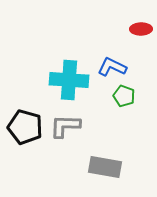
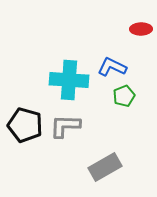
green pentagon: rotated 30 degrees clockwise
black pentagon: moved 2 px up
gray rectangle: rotated 40 degrees counterclockwise
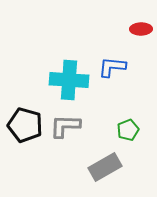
blue L-shape: rotated 20 degrees counterclockwise
green pentagon: moved 4 px right, 34 px down
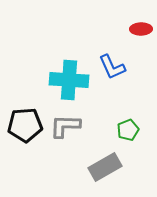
blue L-shape: rotated 120 degrees counterclockwise
black pentagon: rotated 20 degrees counterclockwise
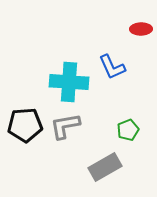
cyan cross: moved 2 px down
gray L-shape: rotated 12 degrees counterclockwise
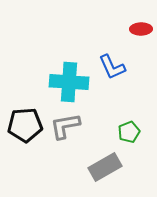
green pentagon: moved 1 px right, 2 px down
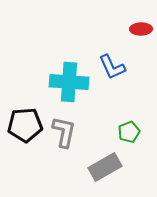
gray L-shape: moved 1 px left, 6 px down; rotated 112 degrees clockwise
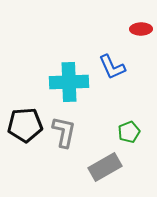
cyan cross: rotated 6 degrees counterclockwise
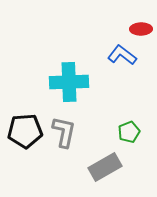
blue L-shape: moved 10 px right, 12 px up; rotated 152 degrees clockwise
black pentagon: moved 6 px down
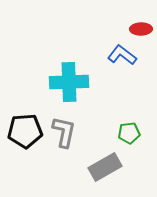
green pentagon: moved 1 px down; rotated 15 degrees clockwise
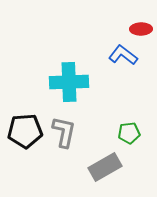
blue L-shape: moved 1 px right
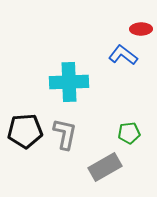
gray L-shape: moved 1 px right, 2 px down
